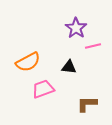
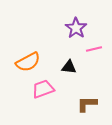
pink line: moved 1 px right, 3 px down
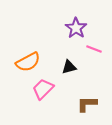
pink line: rotated 35 degrees clockwise
black triangle: rotated 21 degrees counterclockwise
pink trapezoid: rotated 25 degrees counterclockwise
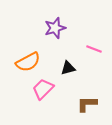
purple star: moved 21 px left; rotated 20 degrees clockwise
black triangle: moved 1 px left, 1 px down
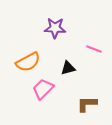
purple star: rotated 20 degrees clockwise
